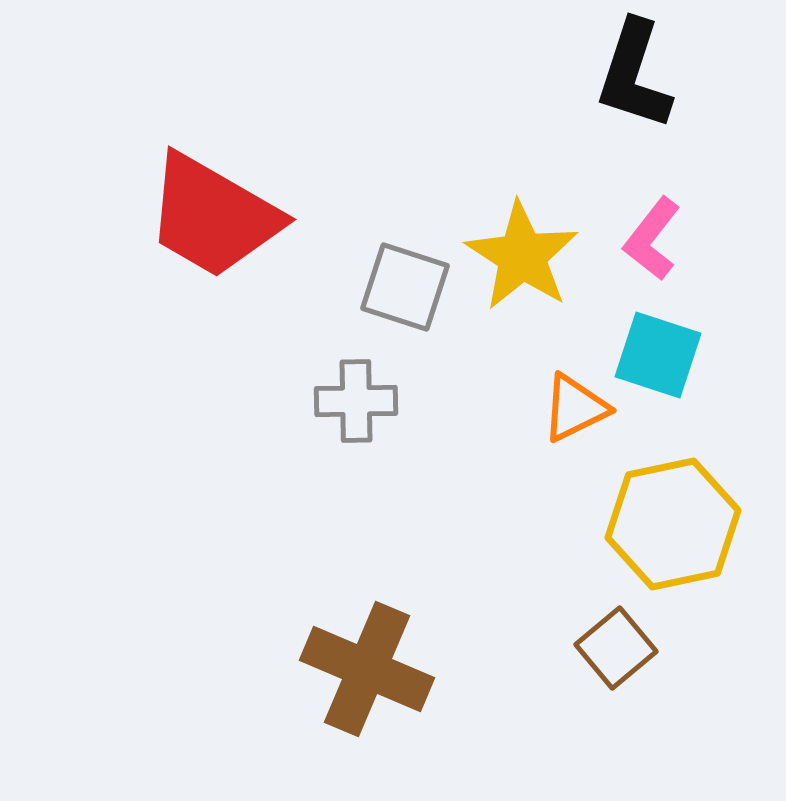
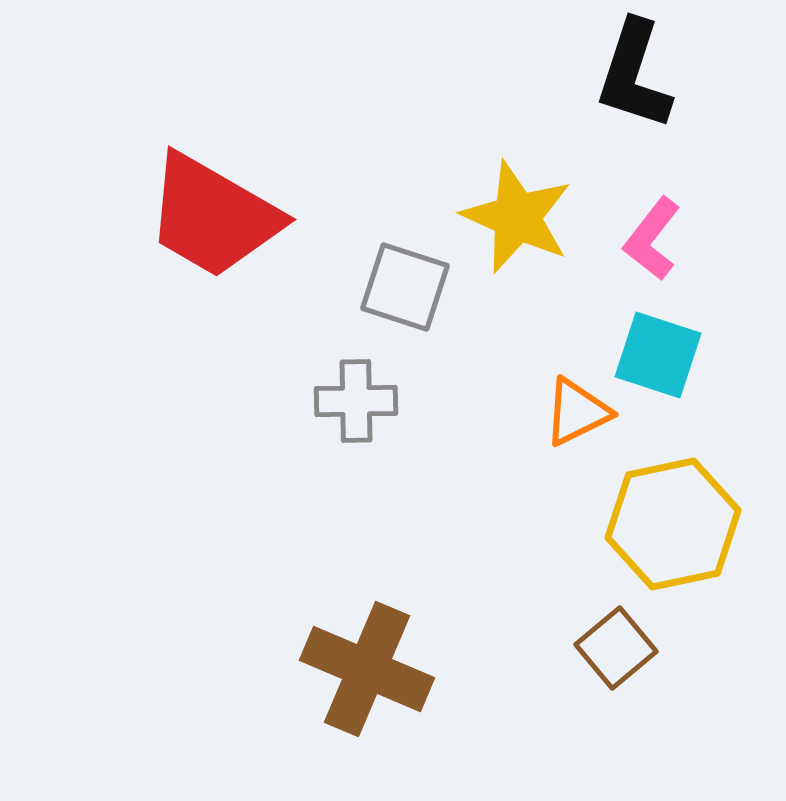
yellow star: moved 5 px left, 39 px up; rotated 9 degrees counterclockwise
orange triangle: moved 2 px right, 4 px down
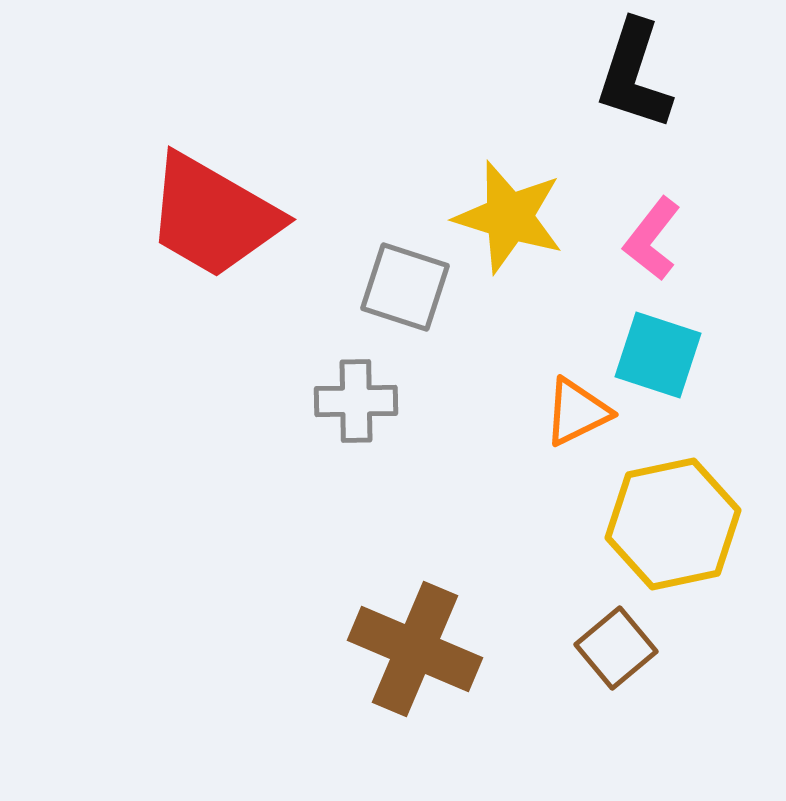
yellow star: moved 8 px left; rotated 7 degrees counterclockwise
brown cross: moved 48 px right, 20 px up
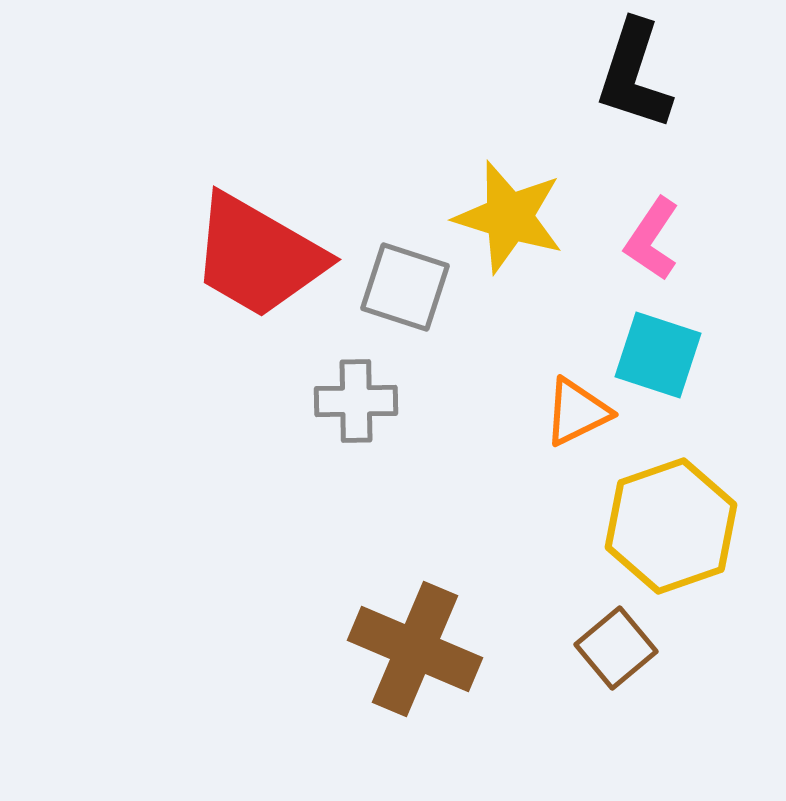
red trapezoid: moved 45 px right, 40 px down
pink L-shape: rotated 4 degrees counterclockwise
yellow hexagon: moved 2 px left, 2 px down; rotated 7 degrees counterclockwise
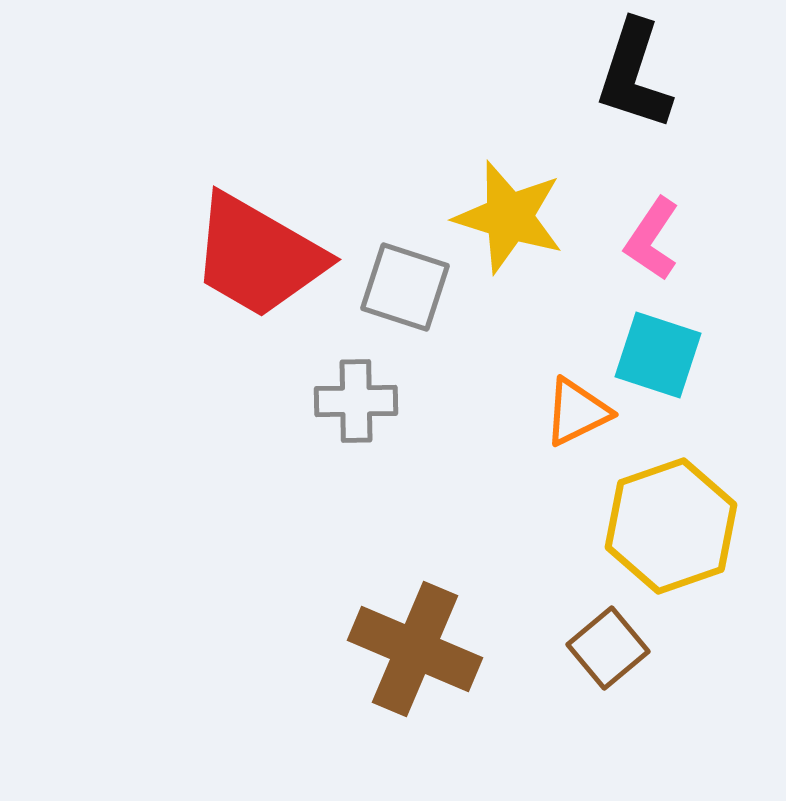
brown square: moved 8 px left
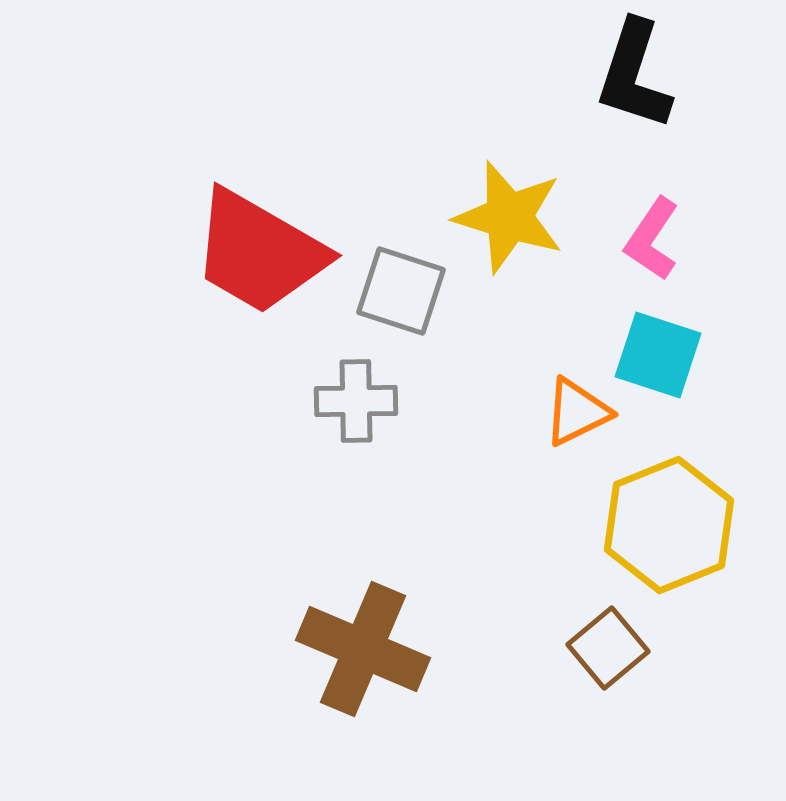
red trapezoid: moved 1 px right, 4 px up
gray square: moved 4 px left, 4 px down
yellow hexagon: moved 2 px left, 1 px up; rotated 3 degrees counterclockwise
brown cross: moved 52 px left
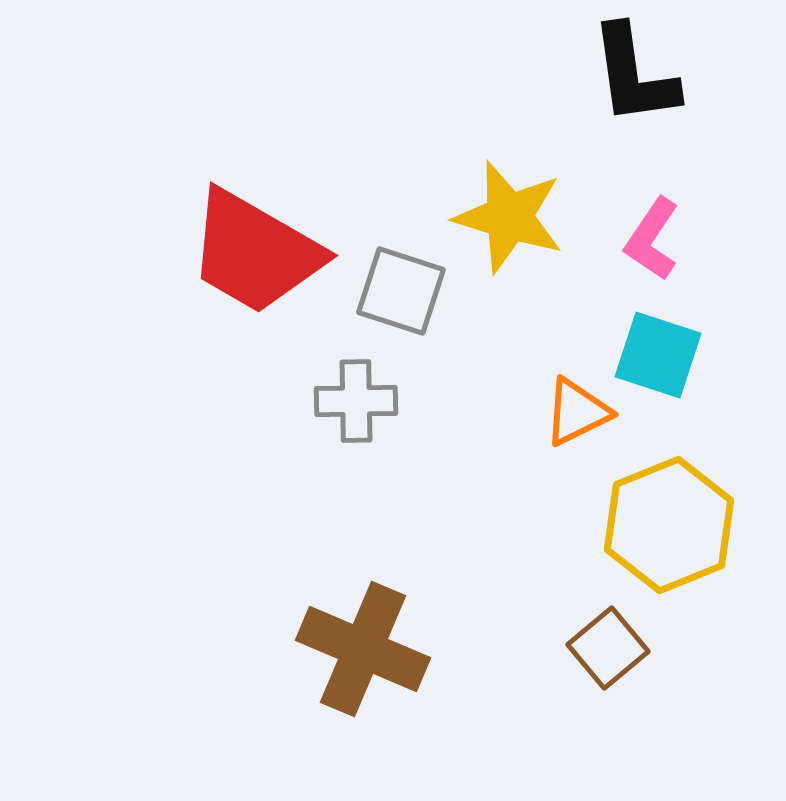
black L-shape: rotated 26 degrees counterclockwise
red trapezoid: moved 4 px left
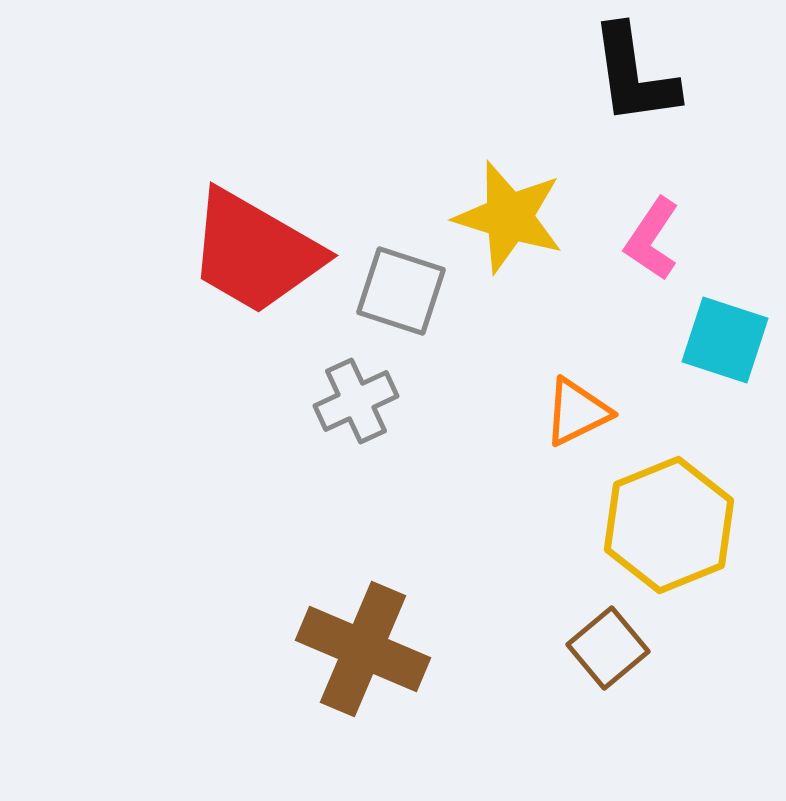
cyan square: moved 67 px right, 15 px up
gray cross: rotated 24 degrees counterclockwise
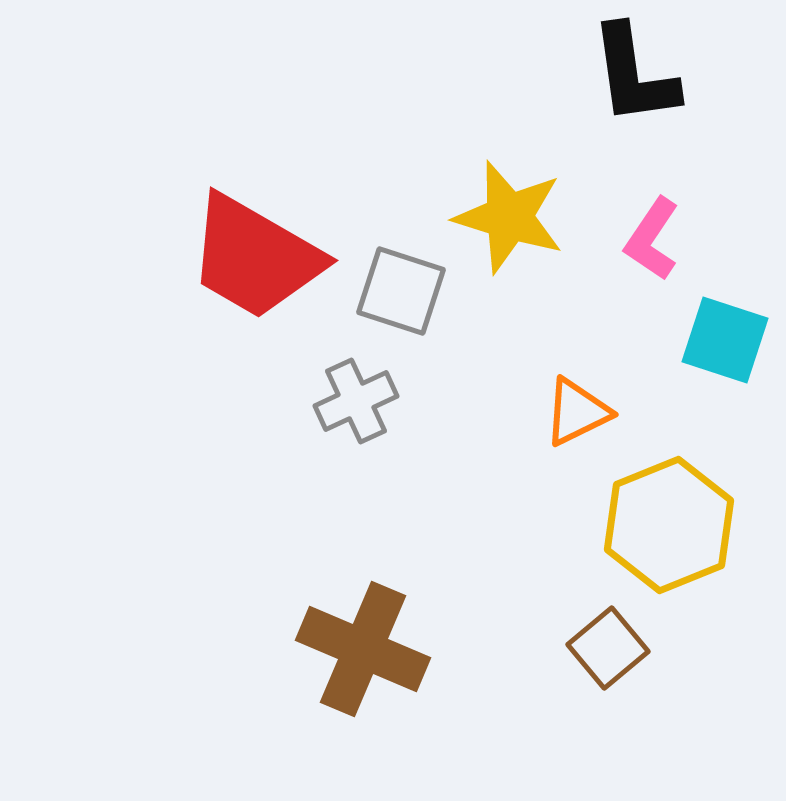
red trapezoid: moved 5 px down
